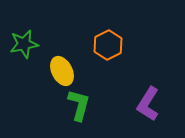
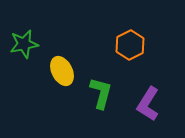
orange hexagon: moved 22 px right
green L-shape: moved 22 px right, 12 px up
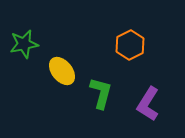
yellow ellipse: rotated 12 degrees counterclockwise
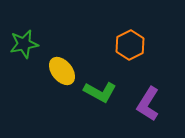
green L-shape: moved 1 px left, 1 px up; rotated 104 degrees clockwise
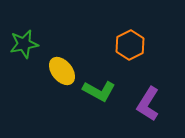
green L-shape: moved 1 px left, 1 px up
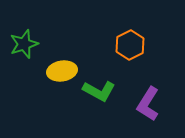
green star: rotated 8 degrees counterclockwise
yellow ellipse: rotated 60 degrees counterclockwise
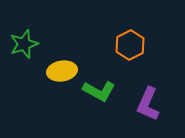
purple L-shape: rotated 8 degrees counterclockwise
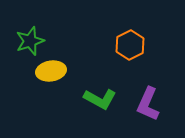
green star: moved 6 px right, 3 px up
yellow ellipse: moved 11 px left
green L-shape: moved 1 px right, 8 px down
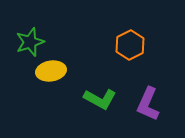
green star: moved 1 px down
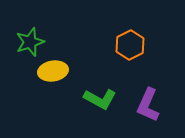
yellow ellipse: moved 2 px right
purple L-shape: moved 1 px down
